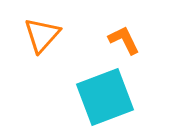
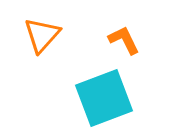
cyan square: moved 1 px left, 1 px down
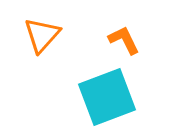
cyan square: moved 3 px right, 1 px up
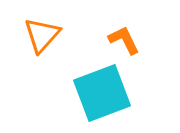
cyan square: moved 5 px left, 4 px up
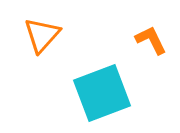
orange L-shape: moved 27 px right
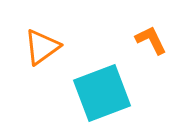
orange triangle: moved 12 px down; rotated 12 degrees clockwise
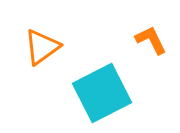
cyan square: rotated 6 degrees counterclockwise
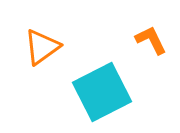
cyan square: moved 1 px up
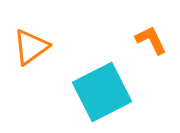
orange triangle: moved 11 px left
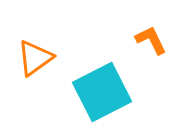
orange triangle: moved 4 px right, 11 px down
